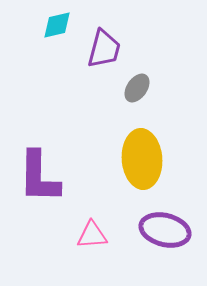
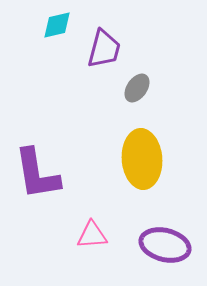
purple L-shape: moved 2 px left, 3 px up; rotated 10 degrees counterclockwise
purple ellipse: moved 15 px down
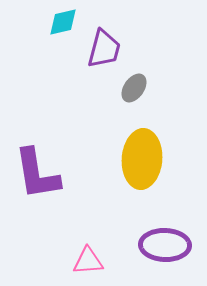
cyan diamond: moved 6 px right, 3 px up
gray ellipse: moved 3 px left
yellow ellipse: rotated 8 degrees clockwise
pink triangle: moved 4 px left, 26 px down
purple ellipse: rotated 12 degrees counterclockwise
